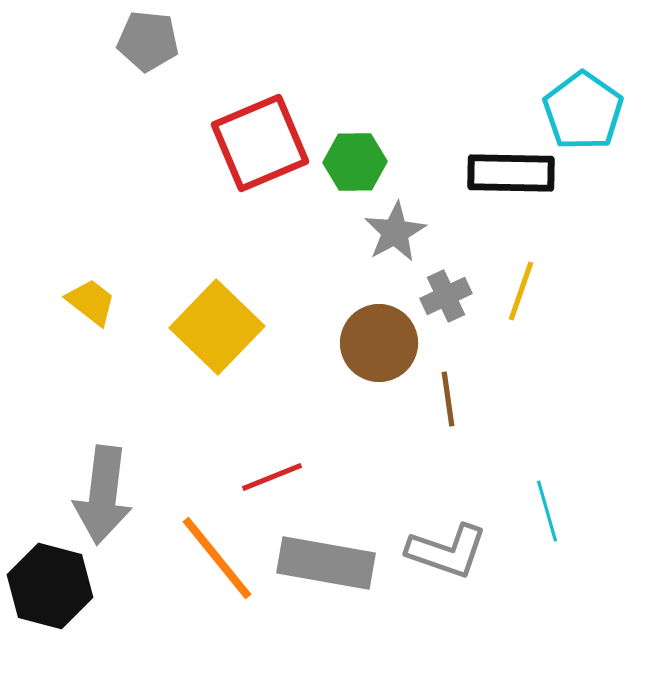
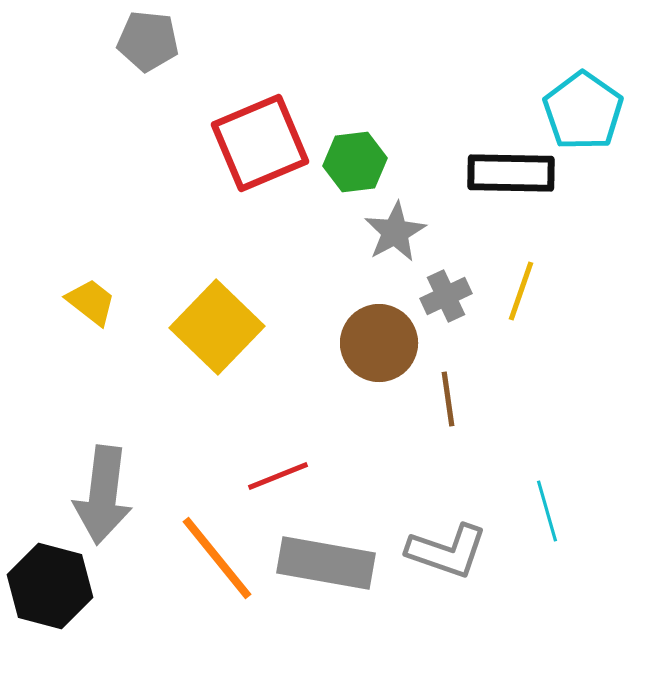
green hexagon: rotated 6 degrees counterclockwise
red line: moved 6 px right, 1 px up
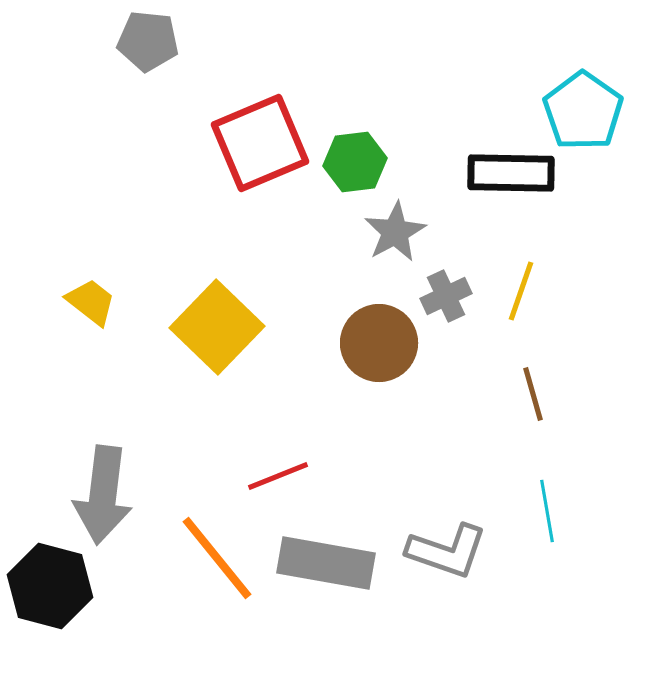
brown line: moved 85 px right, 5 px up; rotated 8 degrees counterclockwise
cyan line: rotated 6 degrees clockwise
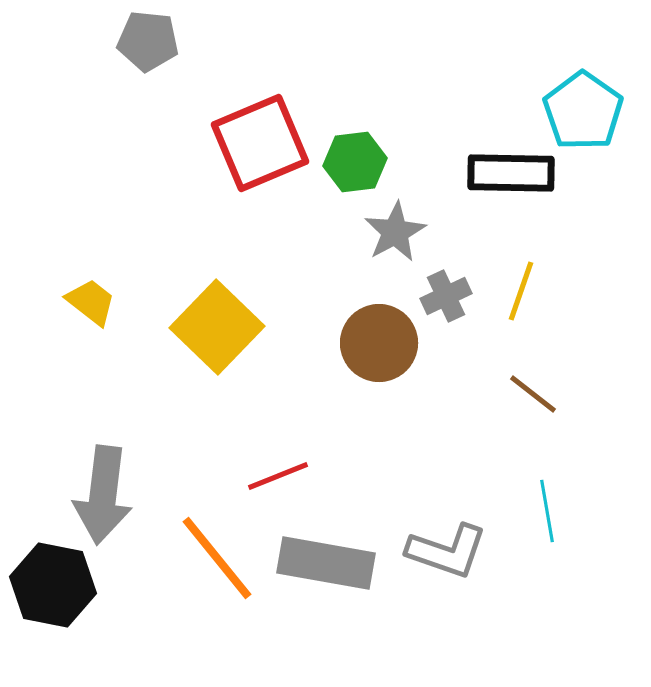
brown line: rotated 36 degrees counterclockwise
black hexagon: moved 3 px right, 1 px up; rotated 4 degrees counterclockwise
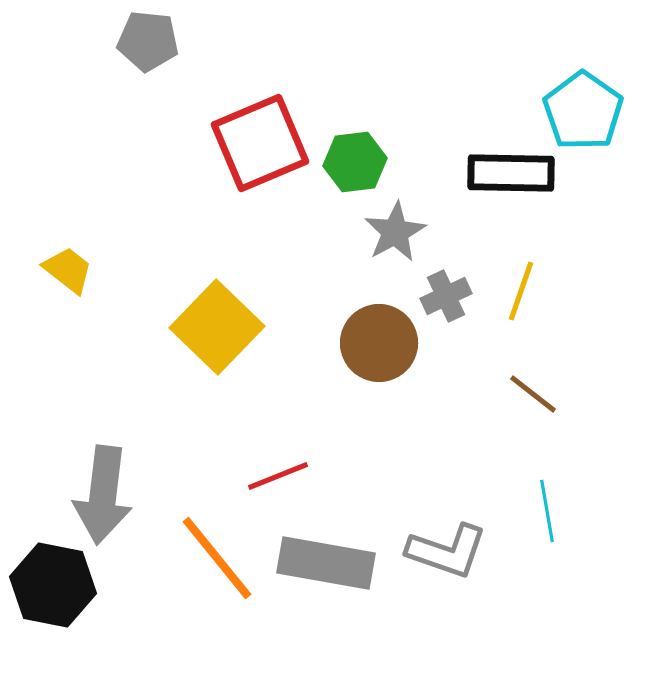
yellow trapezoid: moved 23 px left, 32 px up
